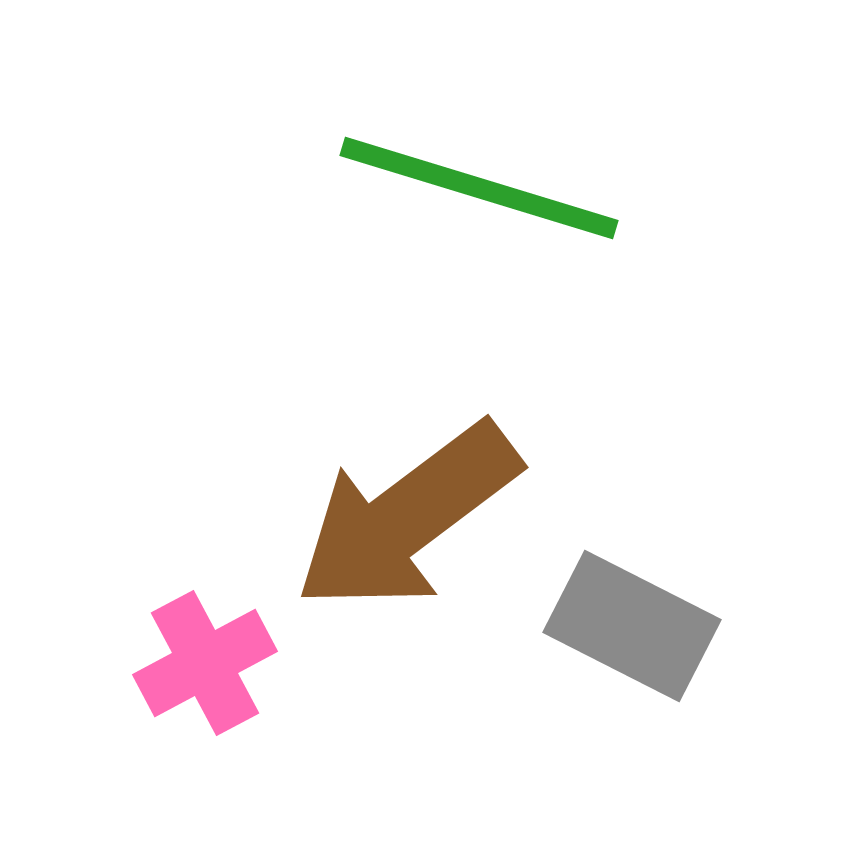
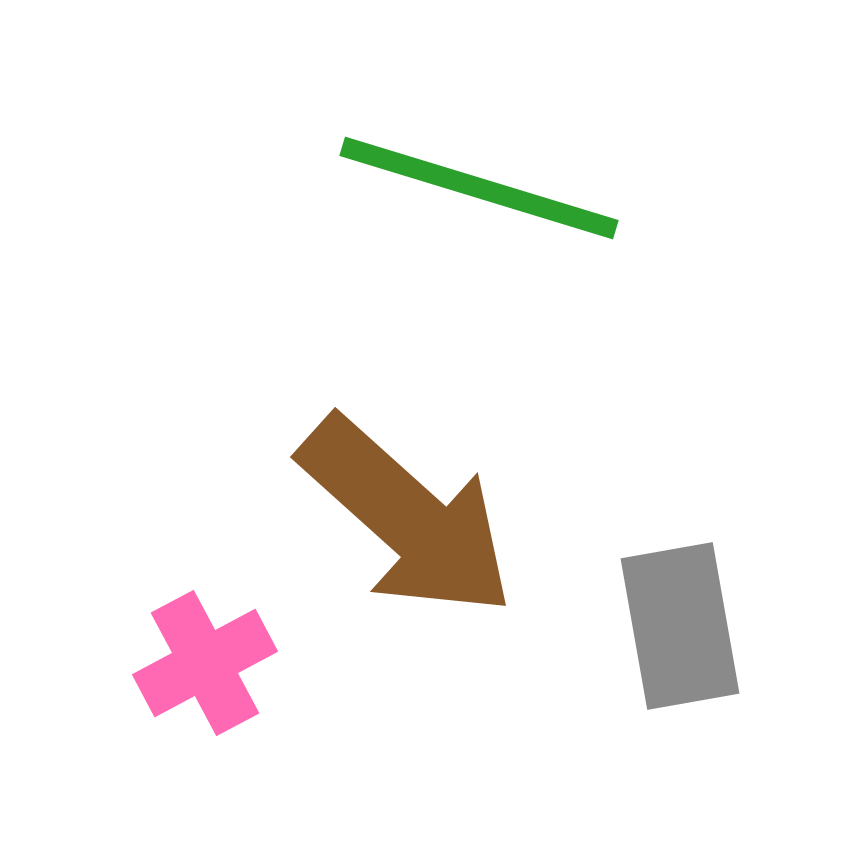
brown arrow: rotated 101 degrees counterclockwise
gray rectangle: moved 48 px right; rotated 53 degrees clockwise
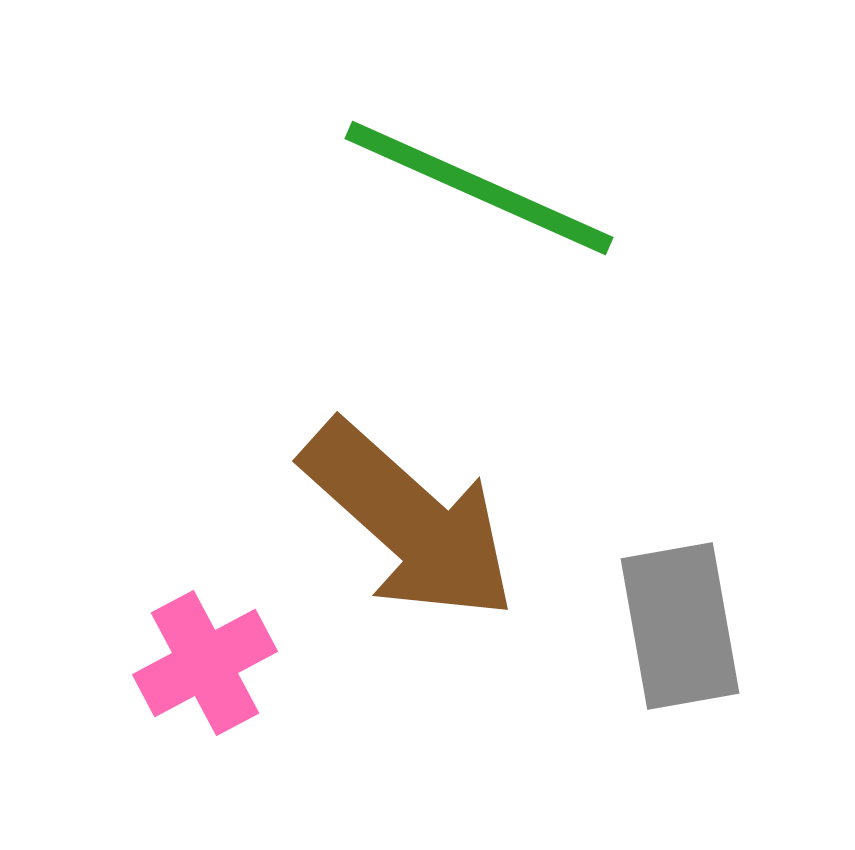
green line: rotated 7 degrees clockwise
brown arrow: moved 2 px right, 4 px down
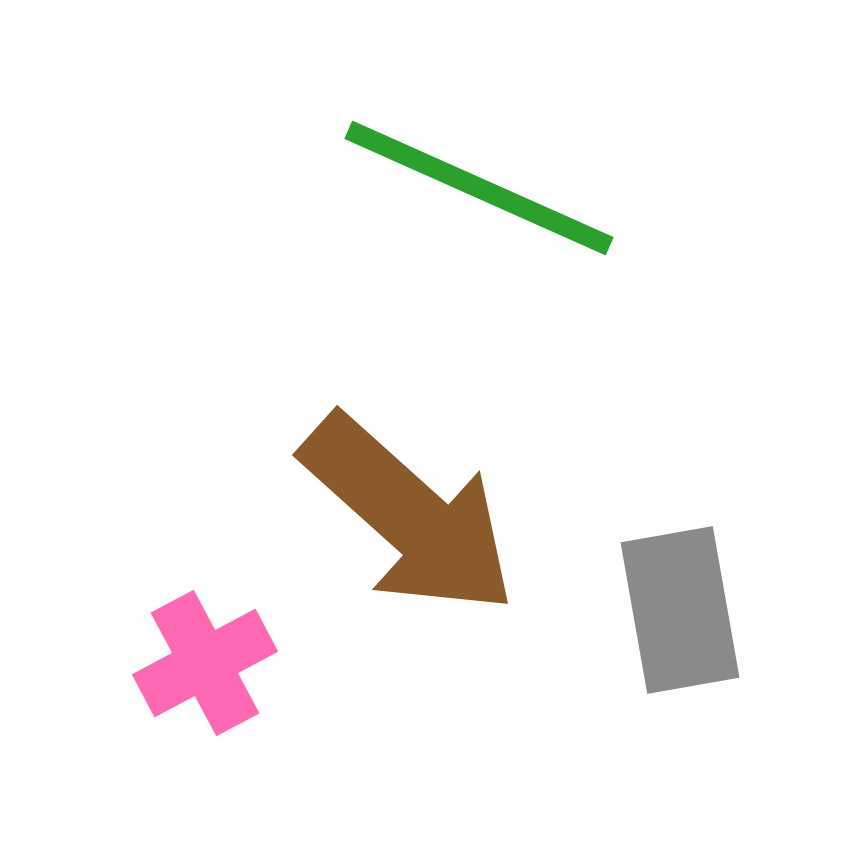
brown arrow: moved 6 px up
gray rectangle: moved 16 px up
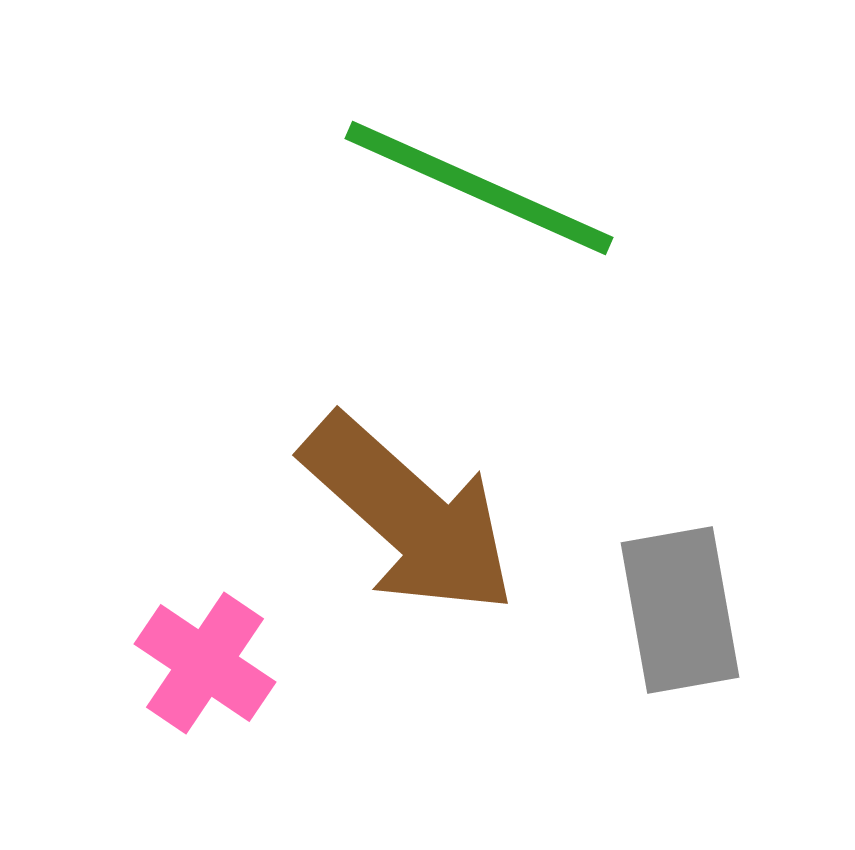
pink cross: rotated 28 degrees counterclockwise
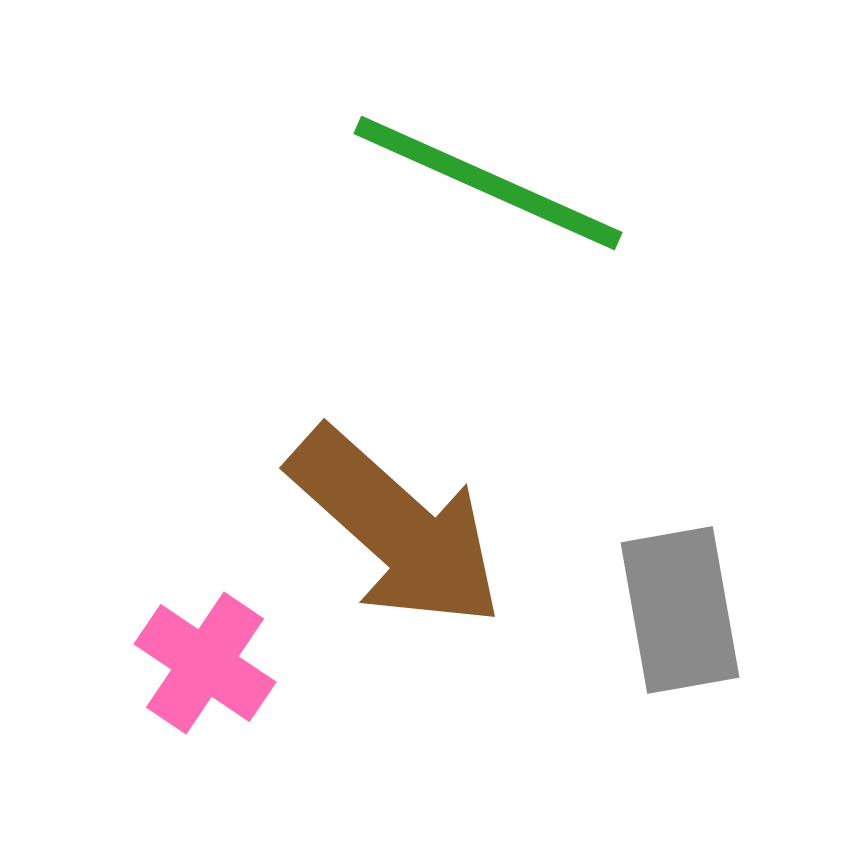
green line: moved 9 px right, 5 px up
brown arrow: moved 13 px left, 13 px down
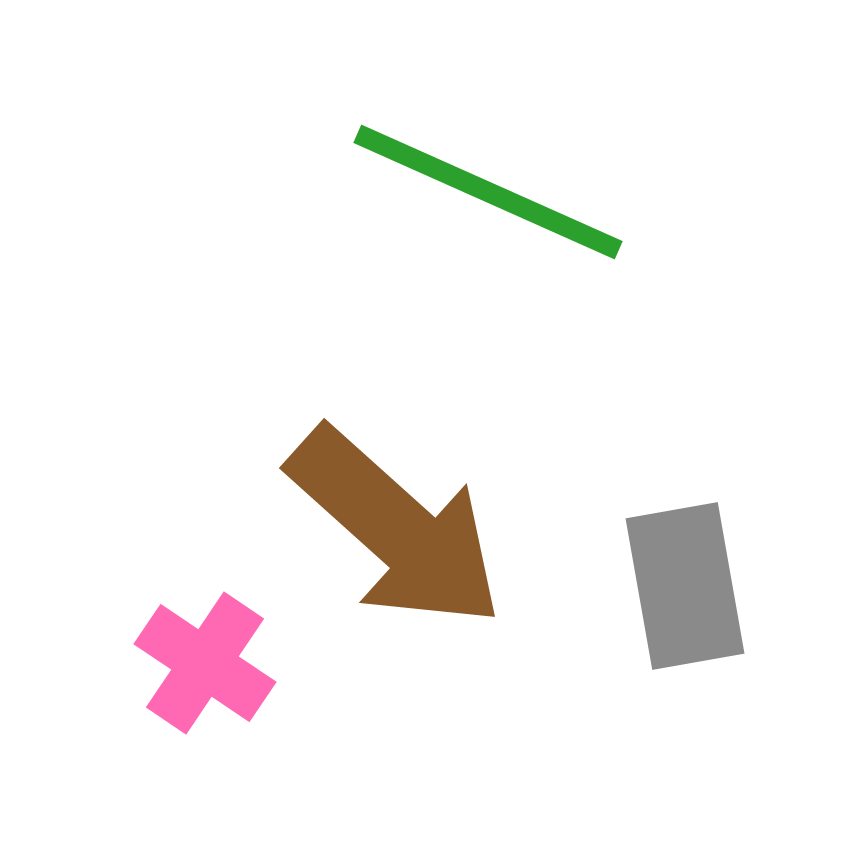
green line: moved 9 px down
gray rectangle: moved 5 px right, 24 px up
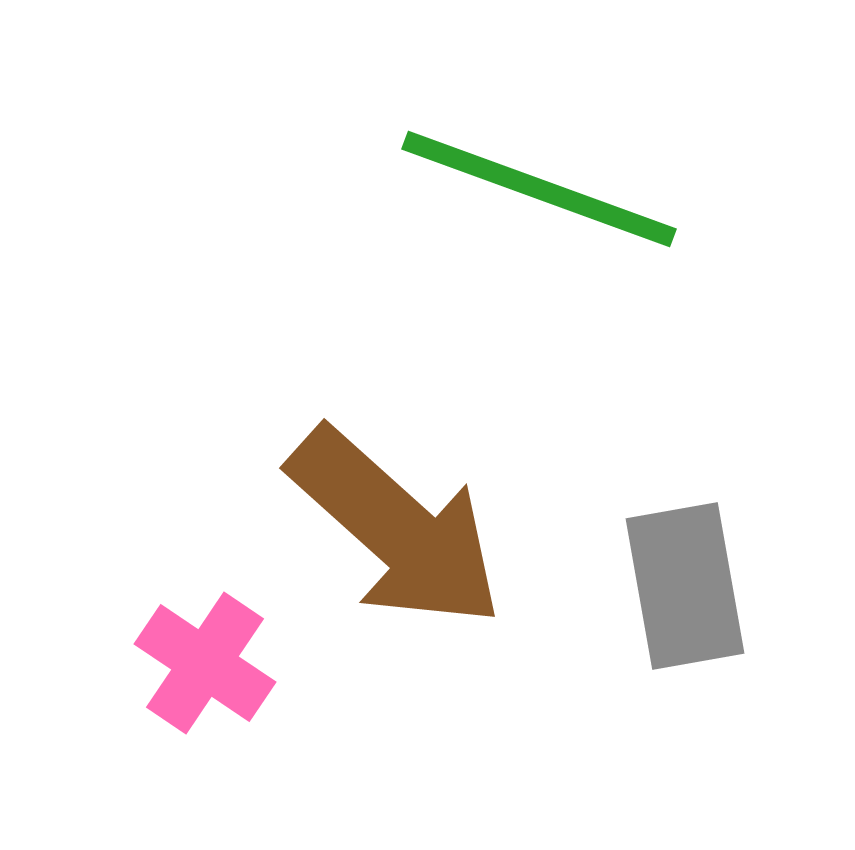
green line: moved 51 px right, 3 px up; rotated 4 degrees counterclockwise
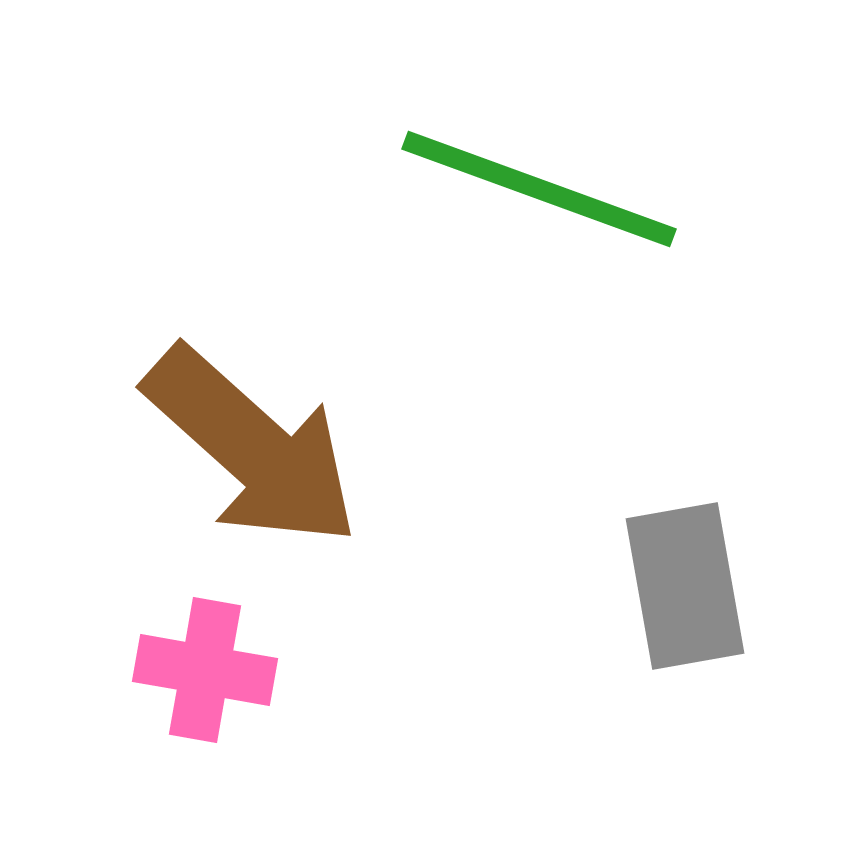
brown arrow: moved 144 px left, 81 px up
pink cross: moved 7 px down; rotated 24 degrees counterclockwise
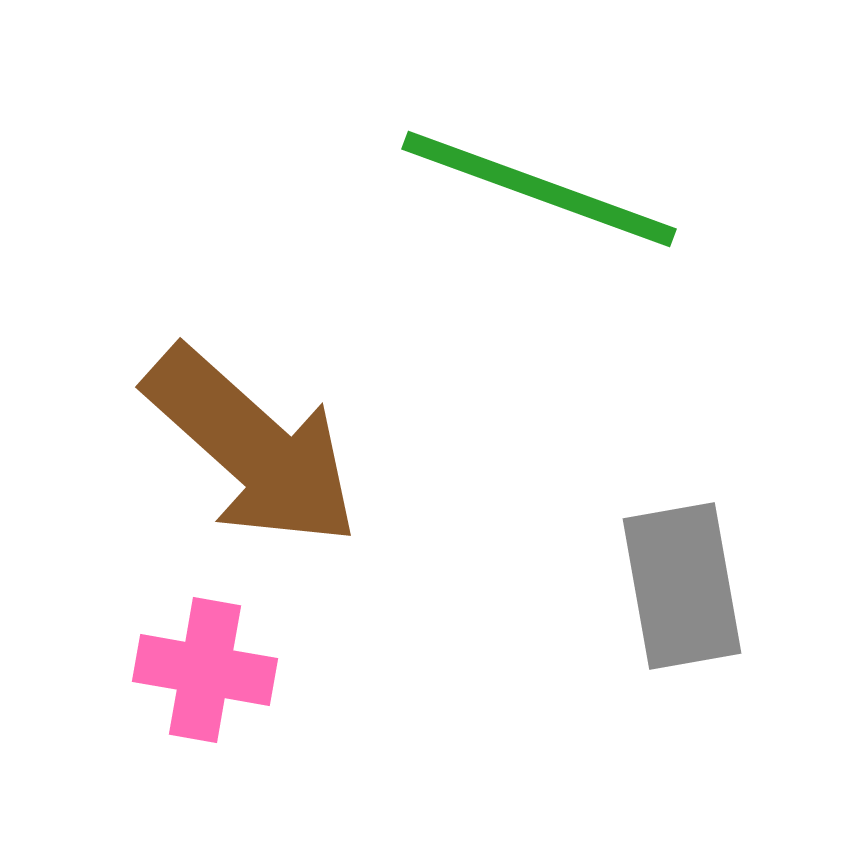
gray rectangle: moved 3 px left
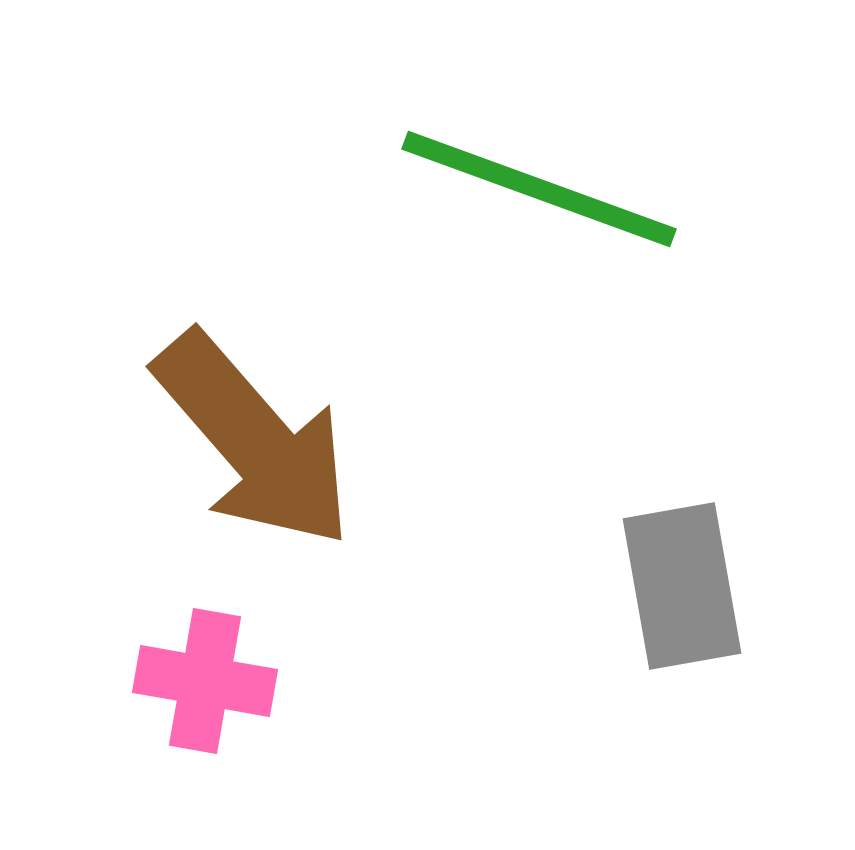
brown arrow: moved 2 px right, 7 px up; rotated 7 degrees clockwise
pink cross: moved 11 px down
